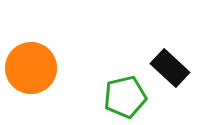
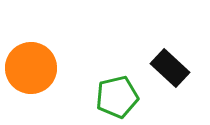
green pentagon: moved 8 px left
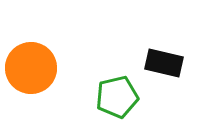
black rectangle: moved 6 px left, 5 px up; rotated 30 degrees counterclockwise
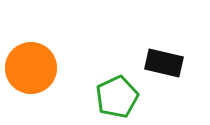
green pentagon: rotated 12 degrees counterclockwise
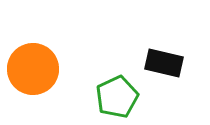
orange circle: moved 2 px right, 1 px down
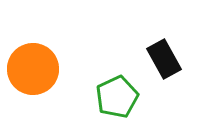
black rectangle: moved 4 px up; rotated 48 degrees clockwise
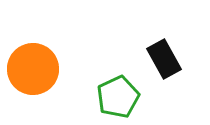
green pentagon: moved 1 px right
